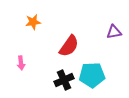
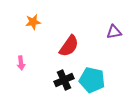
cyan pentagon: moved 5 px down; rotated 15 degrees clockwise
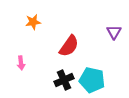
purple triangle: rotated 49 degrees counterclockwise
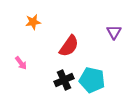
pink arrow: rotated 32 degrees counterclockwise
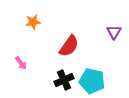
cyan pentagon: moved 1 px down
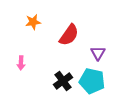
purple triangle: moved 16 px left, 21 px down
red semicircle: moved 11 px up
pink arrow: rotated 40 degrees clockwise
black cross: moved 1 px left, 1 px down; rotated 12 degrees counterclockwise
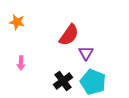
orange star: moved 16 px left; rotated 21 degrees clockwise
purple triangle: moved 12 px left
cyan pentagon: moved 1 px right, 1 px down; rotated 10 degrees clockwise
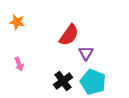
pink arrow: moved 2 px left, 1 px down; rotated 24 degrees counterclockwise
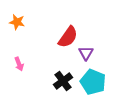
red semicircle: moved 1 px left, 2 px down
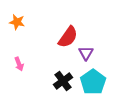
cyan pentagon: rotated 15 degrees clockwise
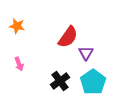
orange star: moved 4 px down
black cross: moved 3 px left
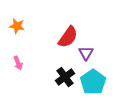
pink arrow: moved 1 px left, 1 px up
black cross: moved 5 px right, 4 px up
